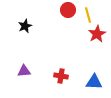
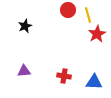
red cross: moved 3 px right
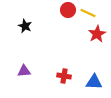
yellow line: moved 2 px up; rotated 49 degrees counterclockwise
black star: rotated 24 degrees counterclockwise
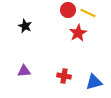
red star: moved 19 px left, 1 px up
blue triangle: rotated 18 degrees counterclockwise
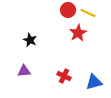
black star: moved 5 px right, 14 px down
red cross: rotated 16 degrees clockwise
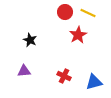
red circle: moved 3 px left, 2 px down
red star: moved 2 px down
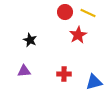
red cross: moved 2 px up; rotated 24 degrees counterclockwise
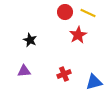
red cross: rotated 24 degrees counterclockwise
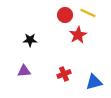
red circle: moved 3 px down
black star: rotated 24 degrees counterclockwise
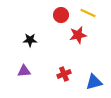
red circle: moved 4 px left
red star: rotated 18 degrees clockwise
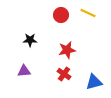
red star: moved 11 px left, 15 px down
red cross: rotated 32 degrees counterclockwise
